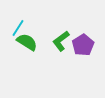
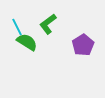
cyan line: moved 1 px left, 1 px up; rotated 60 degrees counterclockwise
green L-shape: moved 13 px left, 17 px up
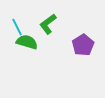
green semicircle: rotated 15 degrees counterclockwise
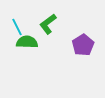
green semicircle: rotated 15 degrees counterclockwise
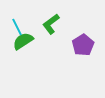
green L-shape: moved 3 px right
green semicircle: moved 4 px left, 1 px up; rotated 35 degrees counterclockwise
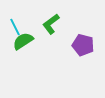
cyan line: moved 2 px left
purple pentagon: rotated 25 degrees counterclockwise
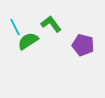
green L-shape: rotated 90 degrees clockwise
green semicircle: moved 5 px right
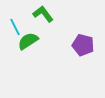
green L-shape: moved 8 px left, 10 px up
